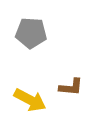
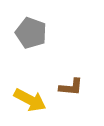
gray pentagon: rotated 16 degrees clockwise
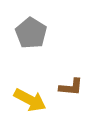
gray pentagon: rotated 12 degrees clockwise
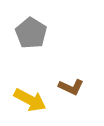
brown L-shape: rotated 20 degrees clockwise
